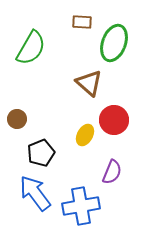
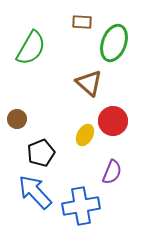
red circle: moved 1 px left, 1 px down
blue arrow: moved 1 px up; rotated 6 degrees counterclockwise
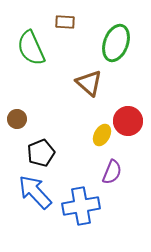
brown rectangle: moved 17 px left
green ellipse: moved 2 px right
green semicircle: rotated 126 degrees clockwise
red circle: moved 15 px right
yellow ellipse: moved 17 px right
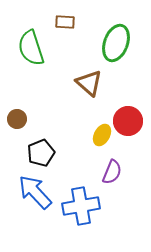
green semicircle: rotated 6 degrees clockwise
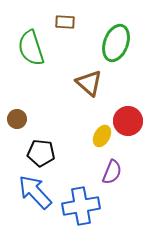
yellow ellipse: moved 1 px down
black pentagon: rotated 28 degrees clockwise
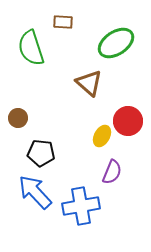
brown rectangle: moved 2 px left
green ellipse: rotated 36 degrees clockwise
brown circle: moved 1 px right, 1 px up
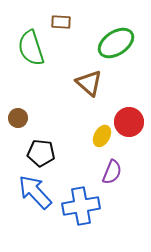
brown rectangle: moved 2 px left
red circle: moved 1 px right, 1 px down
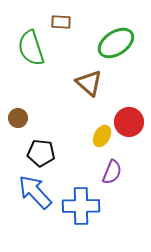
blue cross: rotated 9 degrees clockwise
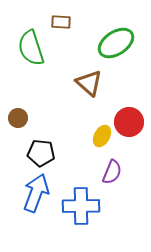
blue arrow: moved 1 px right, 1 px down; rotated 63 degrees clockwise
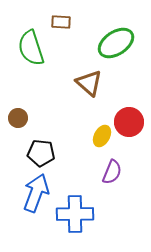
blue cross: moved 6 px left, 8 px down
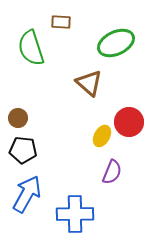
green ellipse: rotated 9 degrees clockwise
black pentagon: moved 18 px left, 3 px up
blue arrow: moved 9 px left, 1 px down; rotated 9 degrees clockwise
